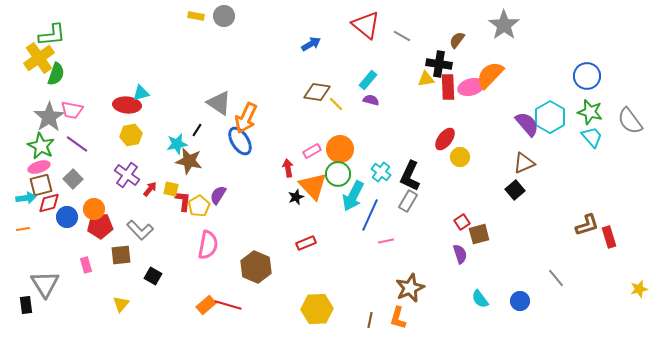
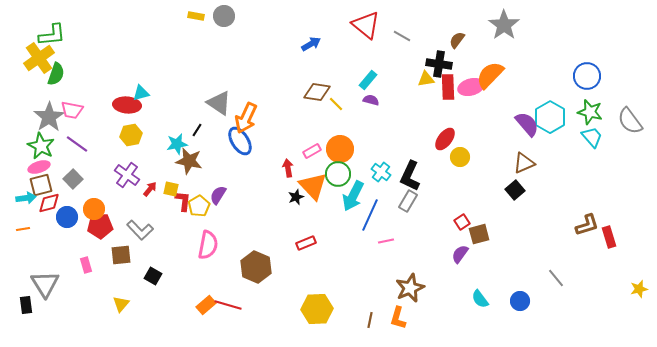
purple semicircle at (460, 254): rotated 126 degrees counterclockwise
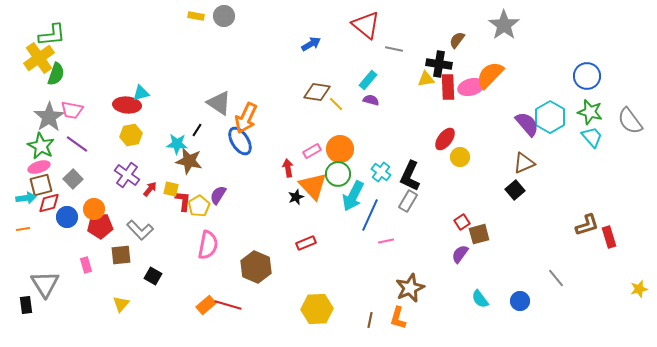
gray line at (402, 36): moved 8 px left, 13 px down; rotated 18 degrees counterclockwise
cyan star at (177, 144): rotated 15 degrees clockwise
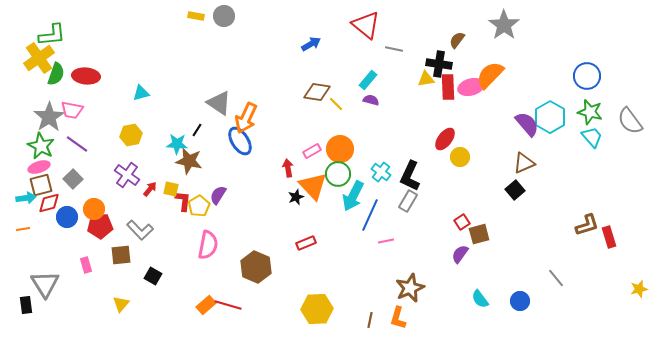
red ellipse at (127, 105): moved 41 px left, 29 px up
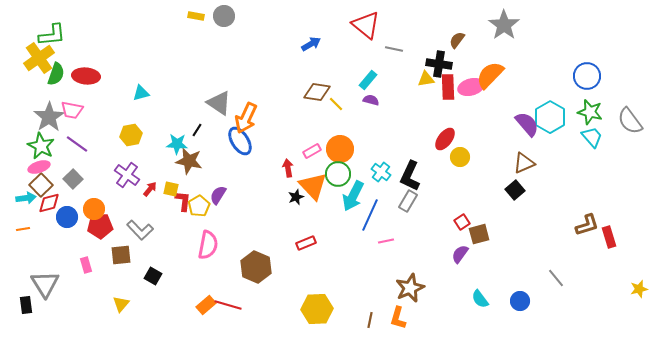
brown square at (41, 185): rotated 30 degrees counterclockwise
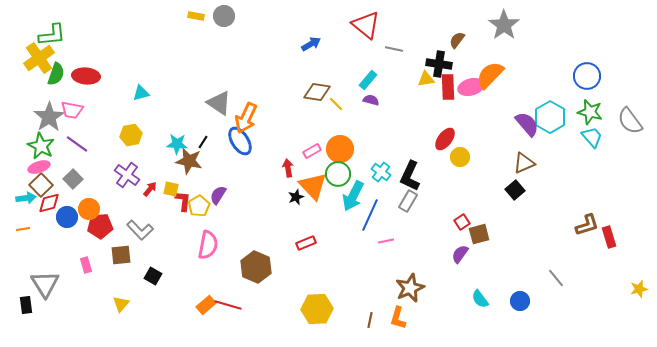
black line at (197, 130): moved 6 px right, 12 px down
orange circle at (94, 209): moved 5 px left
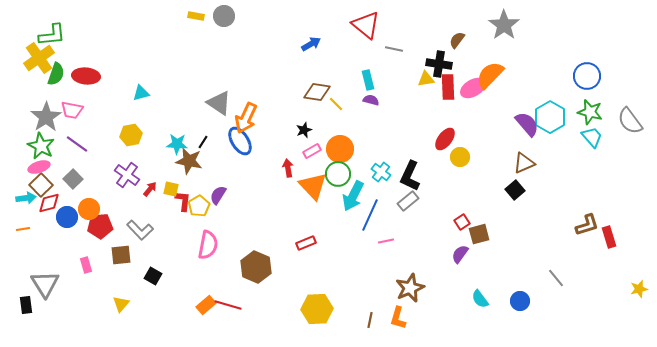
cyan rectangle at (368, 80): rotated 54 degrees counterclockwise
pink ellipse at (471, 87): moved 2 px right, 1 px down; rotated 15 degrees counterclockwise
gray star at (49, 117): moved 3 px left
black star at (296, 197): moved 8 px right, 67 px up
gray rectangle at (408, 201): rotated 20 degrees clockwise
